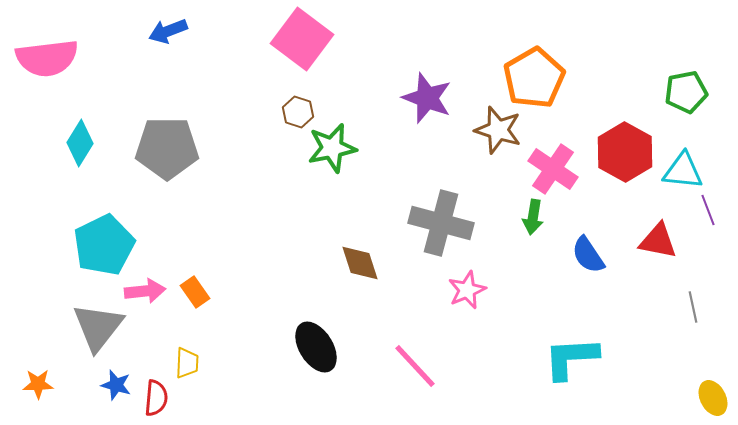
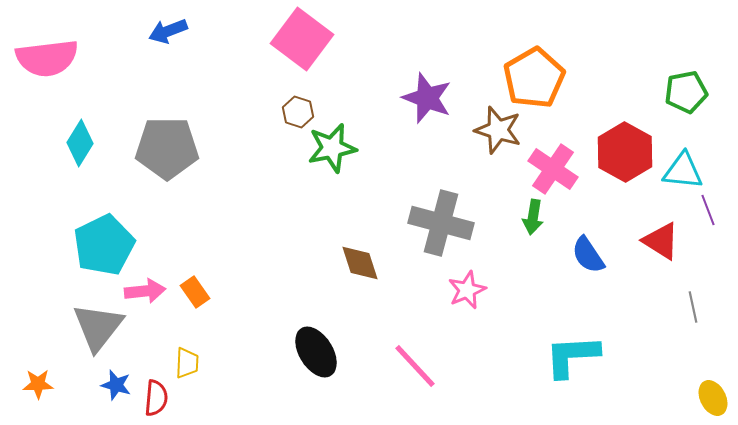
red triangle: moved 3 px right; rotated 21 degrees clockwise
black ellipse: moved 5 px down
cyan L-shape: moved 1 px right, 2 px up
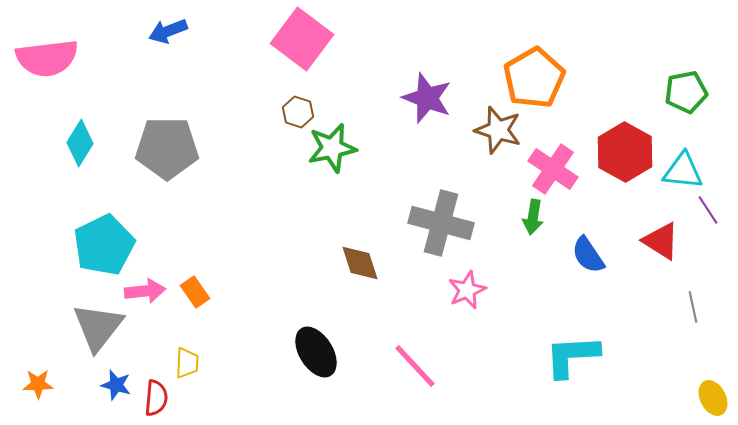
purple line: rotated 12 degrees counterclockwise
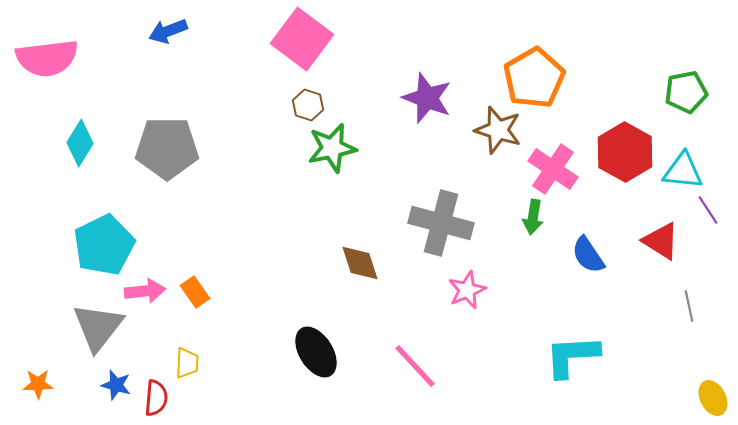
brown hexagon: moved 10 px right, 7 px up
gray line: moved 4 px left, 1 px up
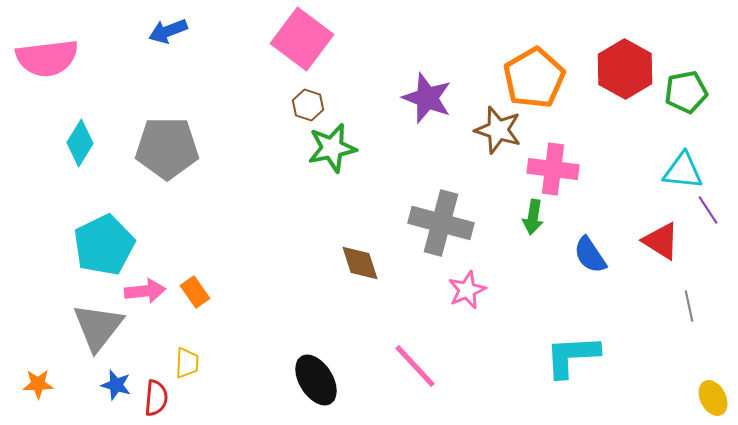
red hexagon: moved 83 px up
pink cross: rotated 27 degrees counterclockwise
blue semicircle: moved 2 px right
black ellipse: moved 28 px down
